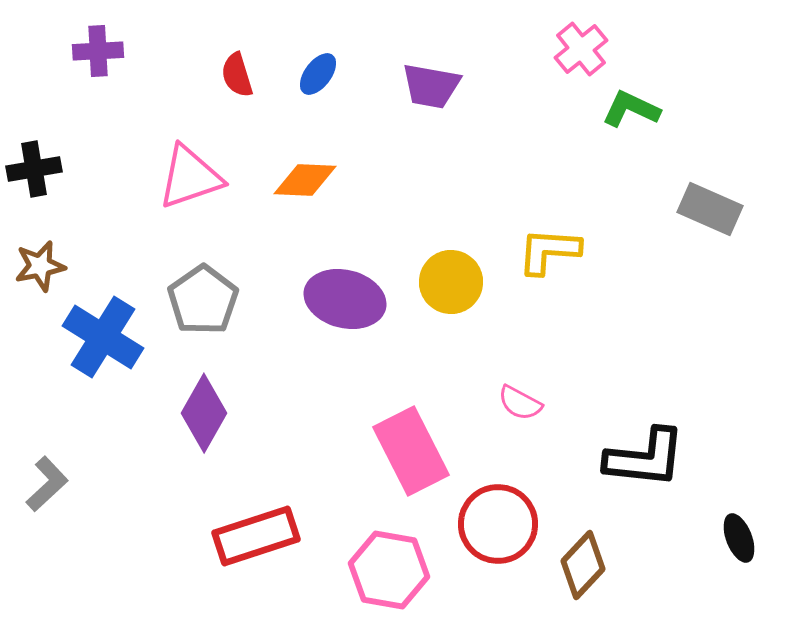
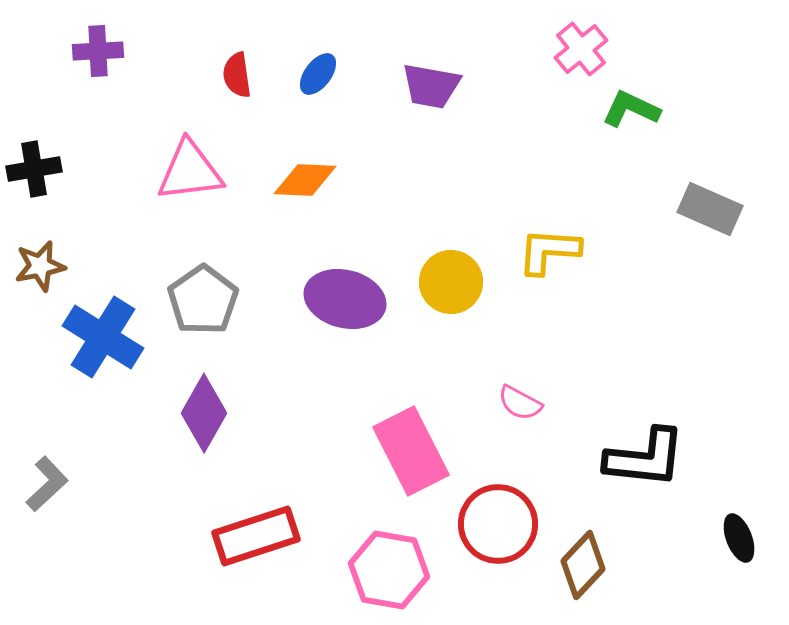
red semicircle: rotated 9 degrees clockwise
pink triangle: moved 6 px up; rotated 12 degrees clockwise
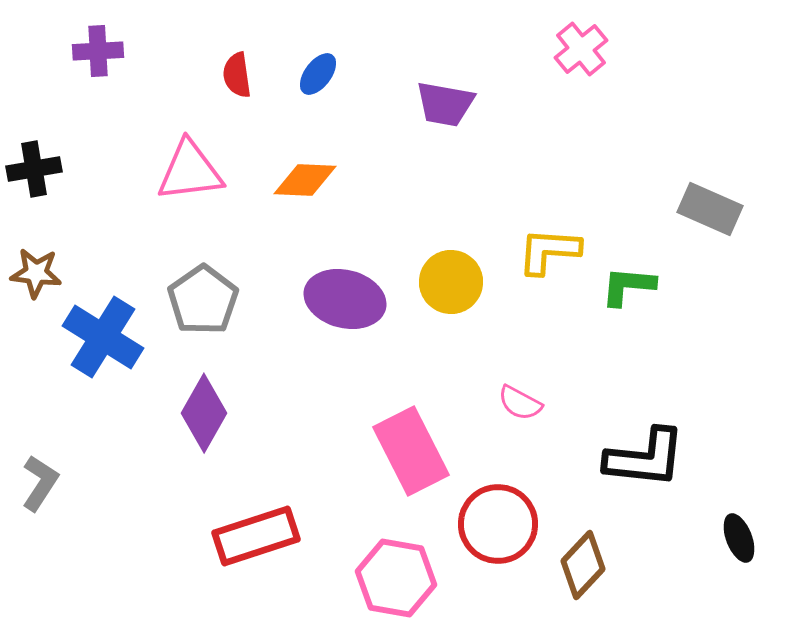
purple trapezoid: moved 14 px right, 18 px down
green L-shape: moved 3 px left, 177 px down; rotated 20 degrees counterclockwise
brown star: moved 4 px left, 7 px down; rotated 18 degrees clockwise
gray L-shape: moved 7 px left, 1 px up; rotated 14 degrees counterclockwise
pink hexagon: moved 7 px right, 8 px down
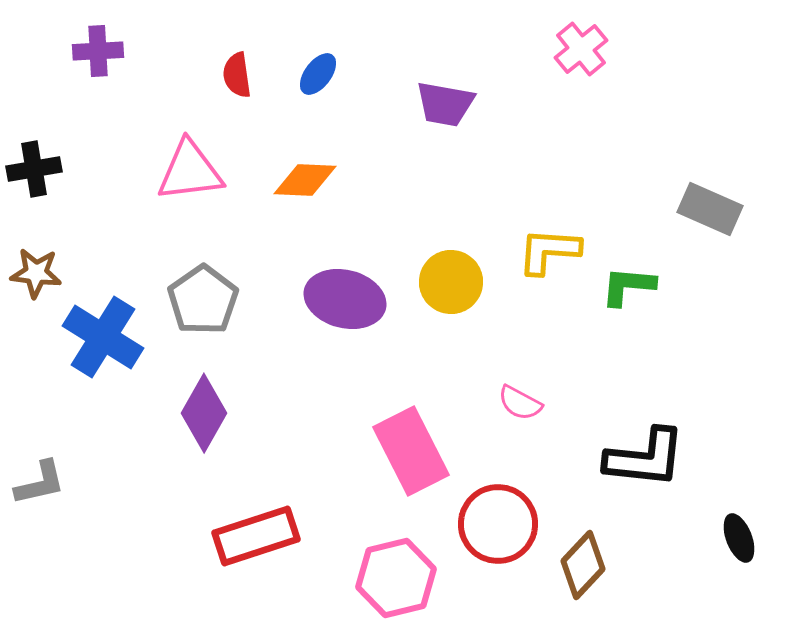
gray L-shape: rotated 44 degrees clockwise
pink hexagon: rotated 24 degrees counterclockwise
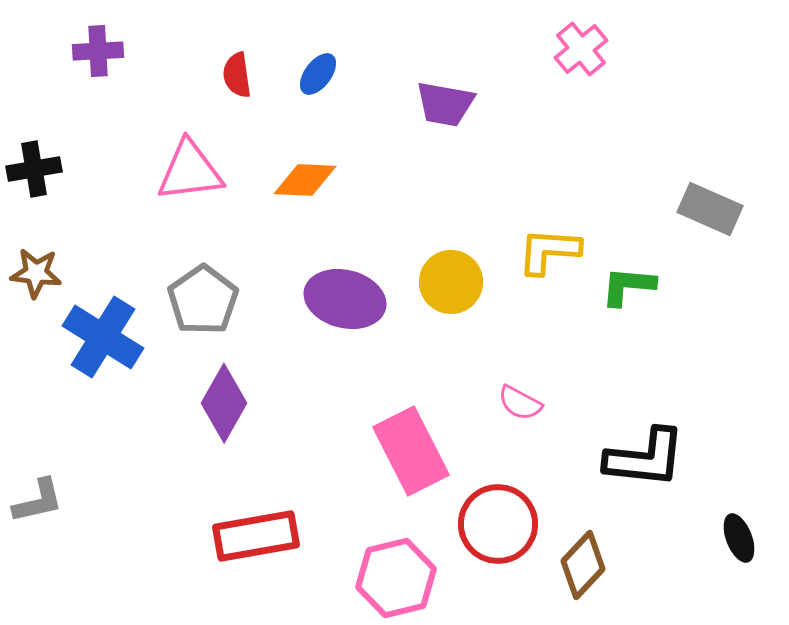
purple diamond: moved 20 px right, 10 px up
gray L-shape: moved 2 px left, 18 px down
red rectangle: rotated 8 degrees clockwise
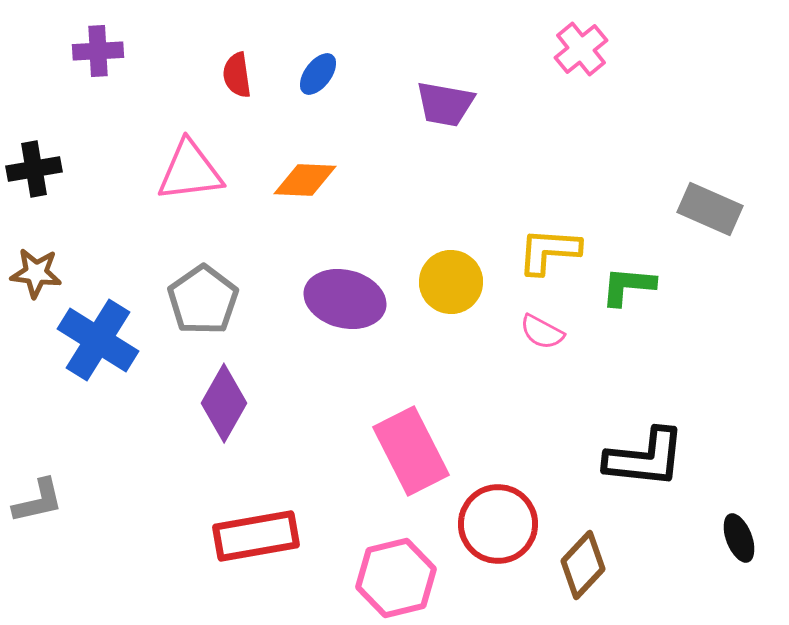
blue cross: moved 5 px left, 3 px down
pink semicircle: moved 22 px right, 71 px up
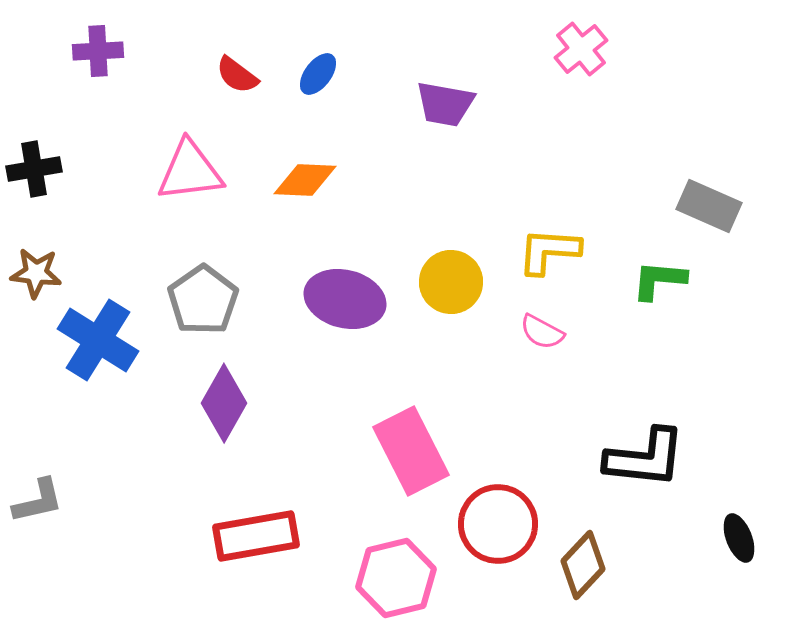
red semicircle: rotated 45 degrees counterclockwise
gray rectangle: moved 1 px left, 3 px up
green L-shape: moved 31 px right, 6 px up
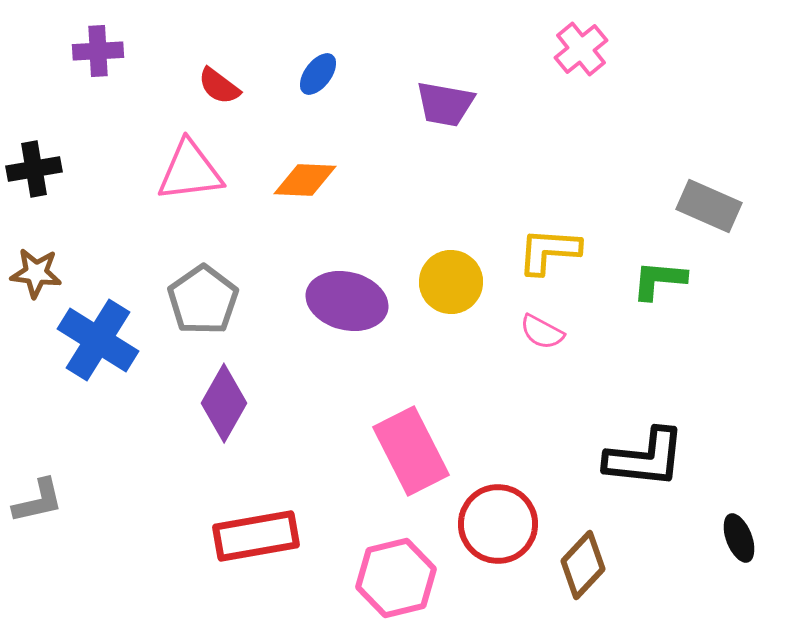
red semicircle: moved 18 px left, 11 px down
purple ellipse: moved 2 px right, 2 px down
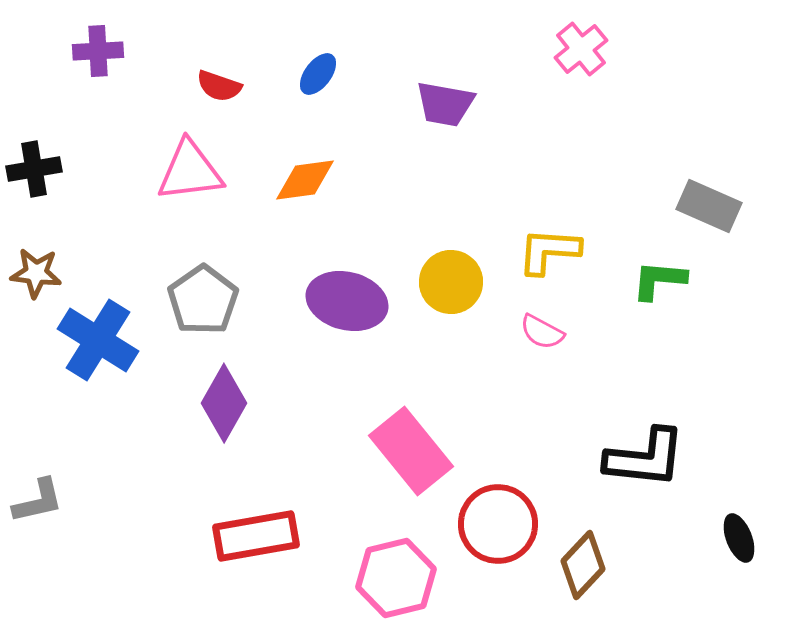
red semicircle: rotated 18 degrees counterclockwise
orange diamond: rotated 10 degrees counterclockwise
pink rectangle: rotated 12 degrees counterclockwise
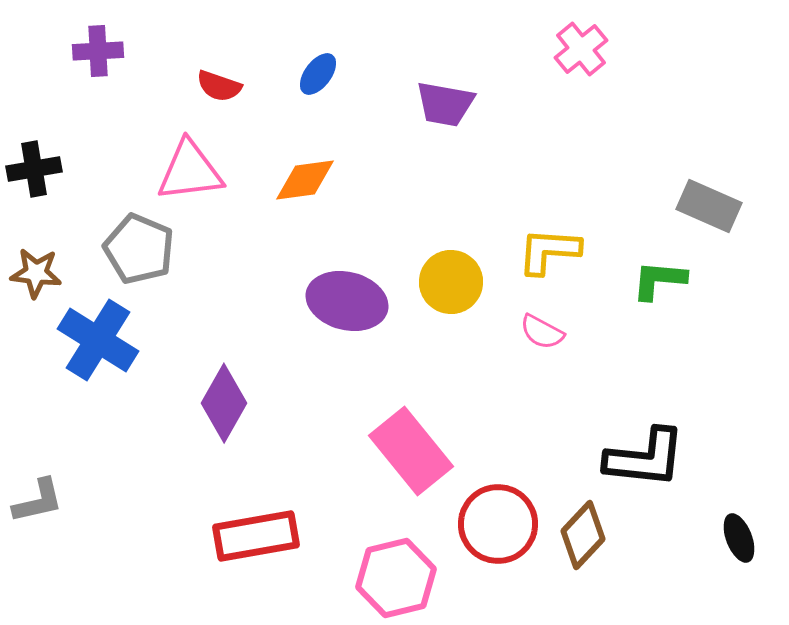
gray pentagon: moved 64 px left, 51 px up; rotated 14 degrees counterclockwise
brown diamond: moved 30 px up
